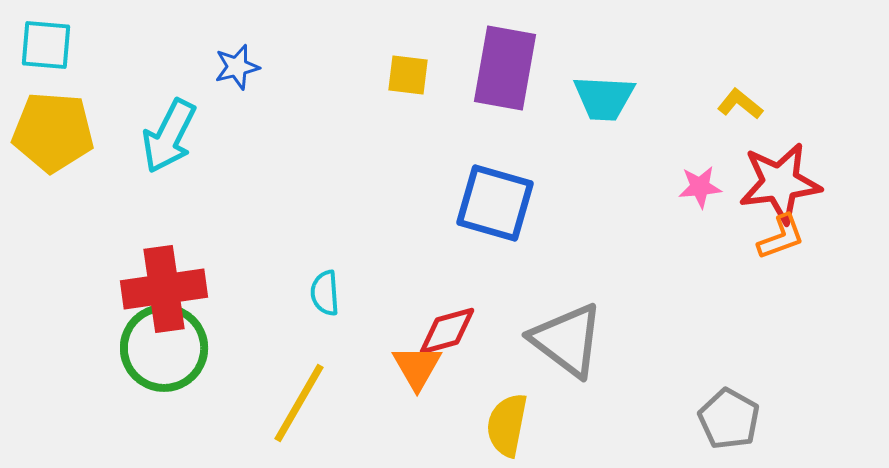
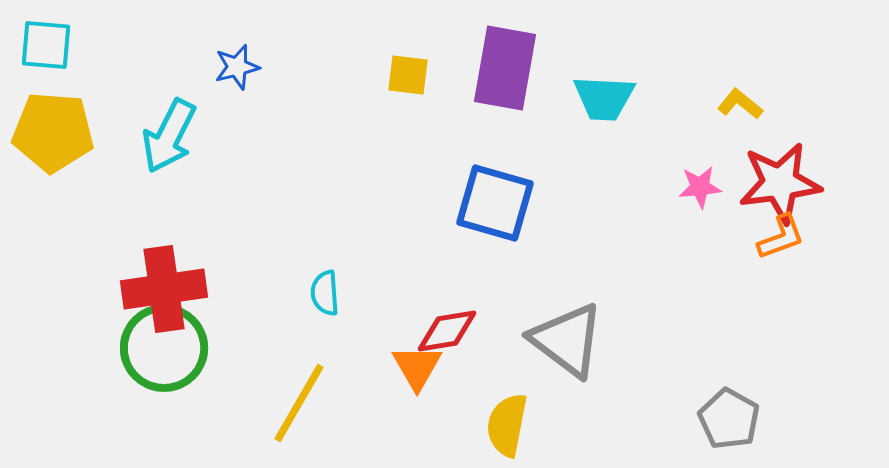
red diamond: rotated 6 degrees clockwise
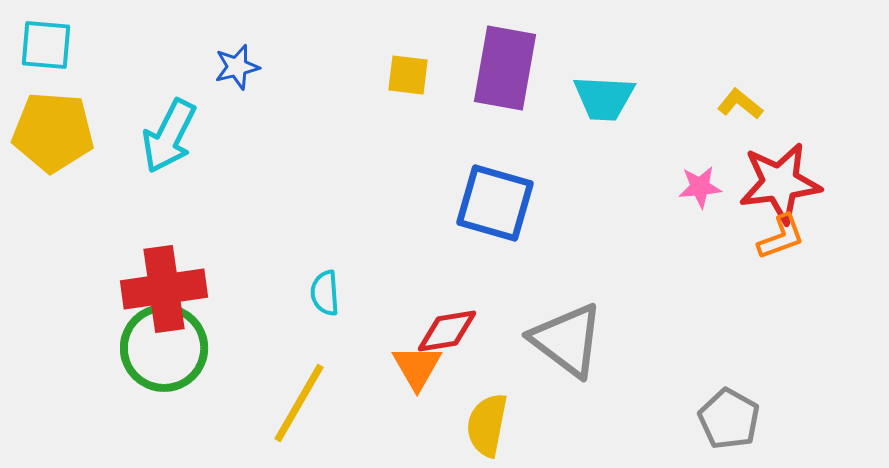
yellow semicircle: moved 20 px left
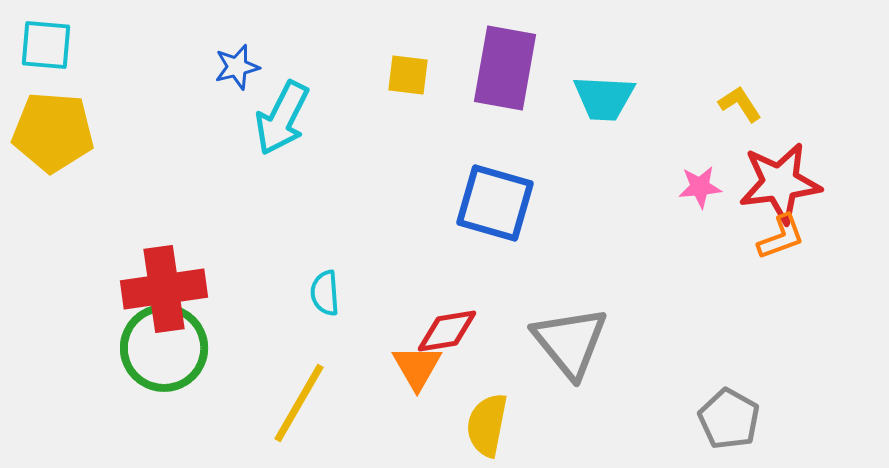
yellow L-shape: rotated 18 degrees clockwise
cyan arrow: moved 113 px right, 18 px up
gray triangle: moved 3 px right, 2 px down; rotated 14 degrees clockwise
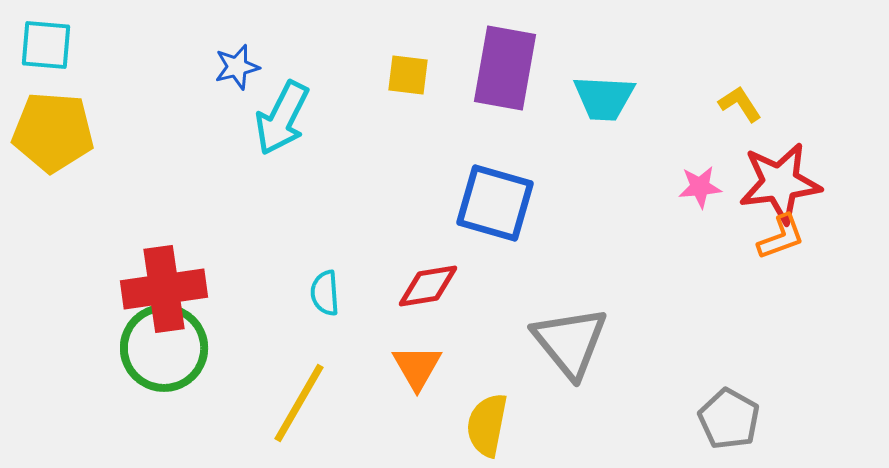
red diamond: moved 19 px left, 45 px up
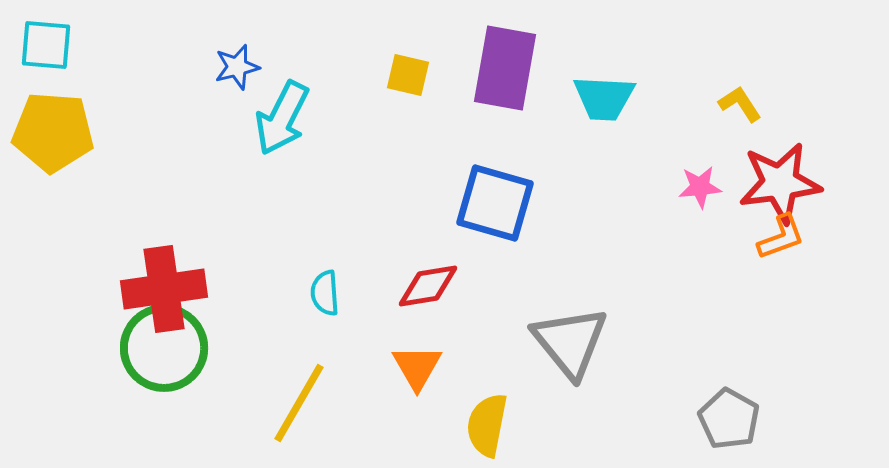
yellow square: rotated 6 degrees clockwise
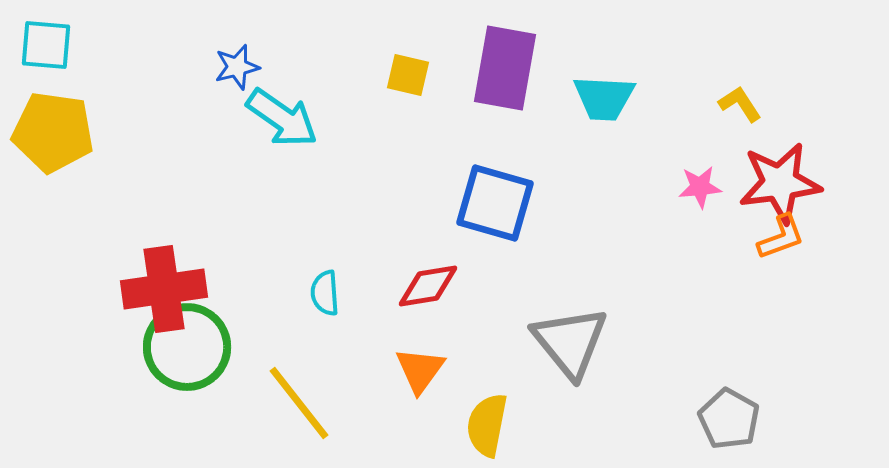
cyan arrow: rotated 82 degrees counterclockwise
yellow pentagon: rotated 4 degrees clockwise
green circle: moved 23 px right, 1 px up
orange triangle: moved 3 px right, 3 px down; rotated 6 degrees clockwise
yellow line: rotated 68 degrees counterclockwise
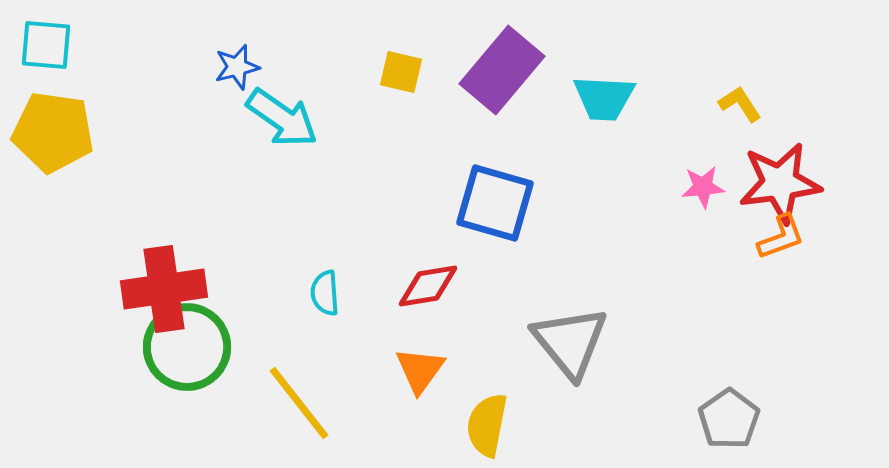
purple rectangle: moved 3 px left, 2 px down; rotated 30 degrees clockwise
yellow square: moved 7 px left, 3 px up
pink star: moved 3 px right
gray pentagon: rotated 8 degrees clockwise
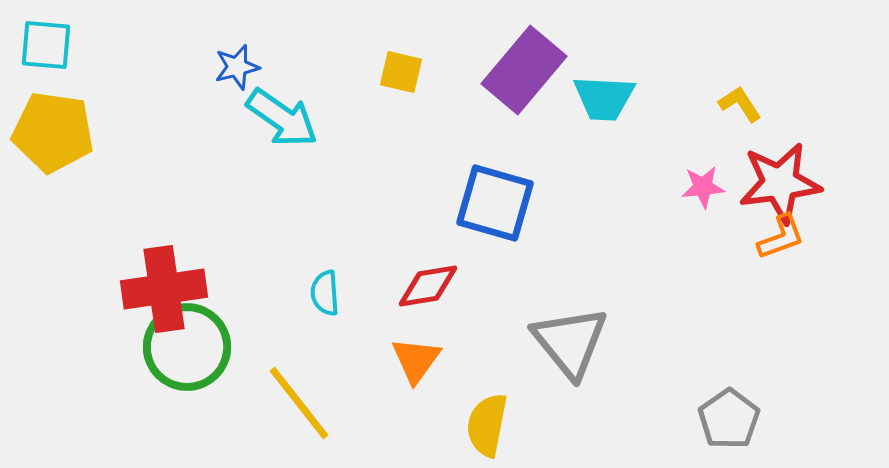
purple rectangle: moved 22 px right
orange triangle: moved 4 px left, 10 px up
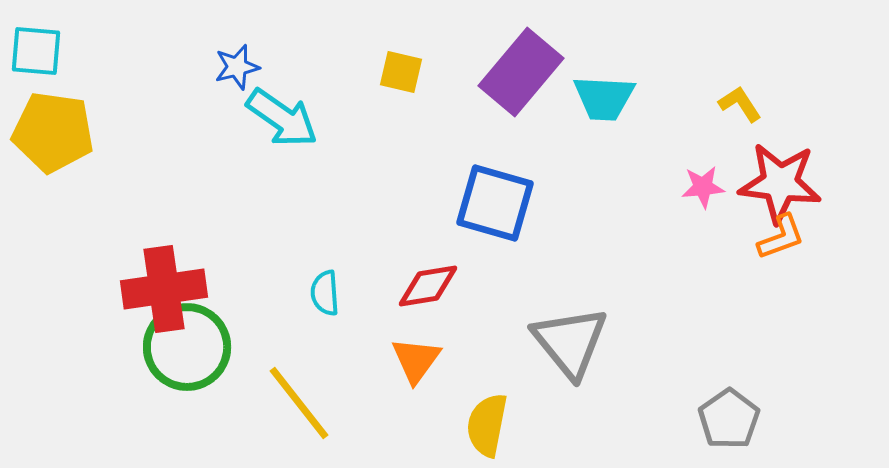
cyan square: moved 10 px left, 6 px down
purple rectangle: moved 3 px left, 2 px down
red star: rotated 14 degrees clockwise
